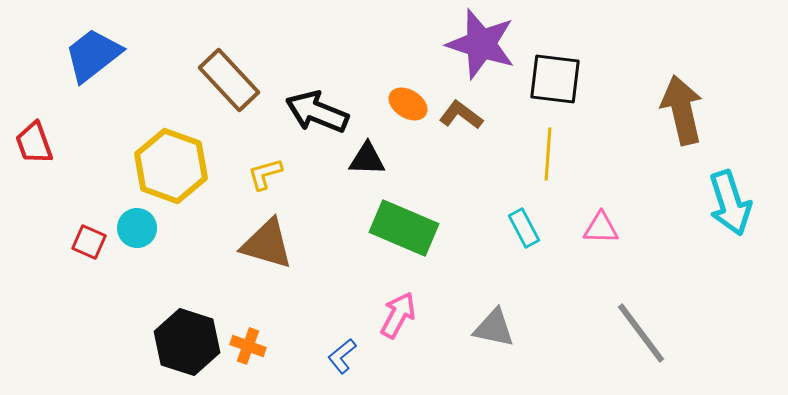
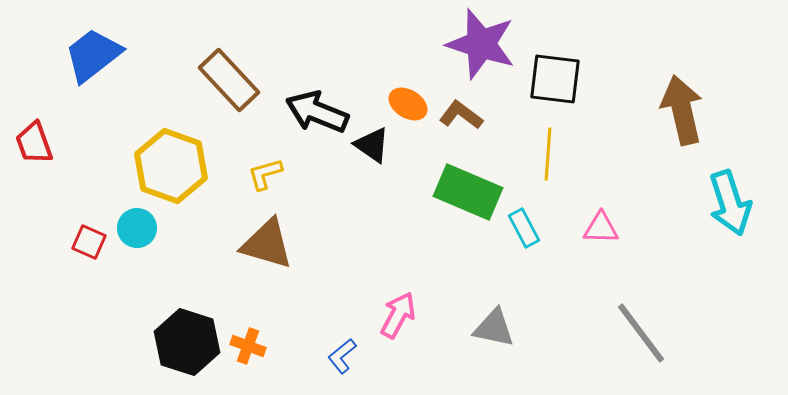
black triangle: moved 5 px right, 14 px up; rotated 33 degrees clockwise
green rectangle: moved 64 px right, 36 px up
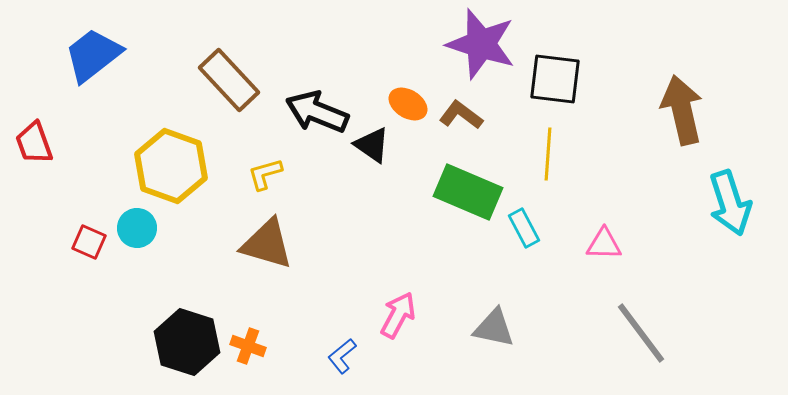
pink triangle: moved 3 px right, 16 px down
